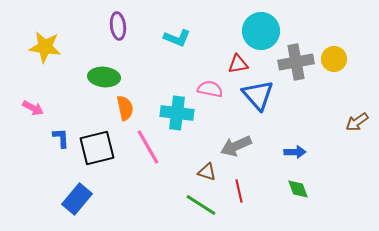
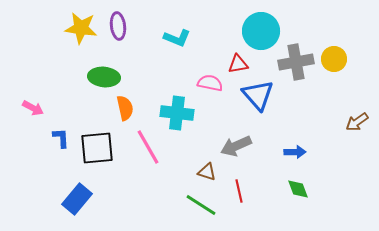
yellow star: moved 36 px right, 19 px up
pink semicircle: moved 6 px up
black square: rotated 9 degrees clockwise
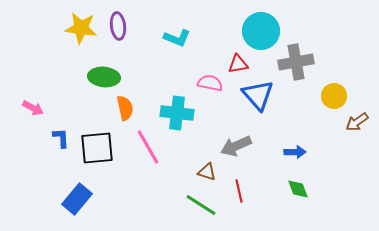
yellow circle: moved 37 px down
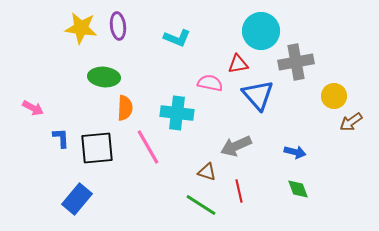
orange semicircle: rotated 15 degrees clockwise
brown arrow: moved 6 px left
blue arrow: rotated 15 degrees clockwise
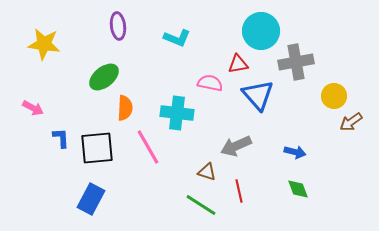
yellow star: moved 37 px left, 16 px down
green ellipse: rotated 44 degrees counterclockwise
blue rectangle: moved 14 px right; rotated 12 degrees counterclockwise
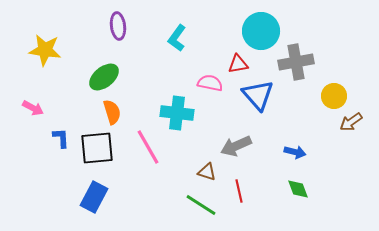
cyan L-shape: rotated 104 degrees clockwise
yellow star: moved 1 px right, 6 px down
orange semicircle: moved 13 px left, 4 px down; rotated 20 degrees counterclockwise
blue rectangle: moved 3 px right, 2 px up
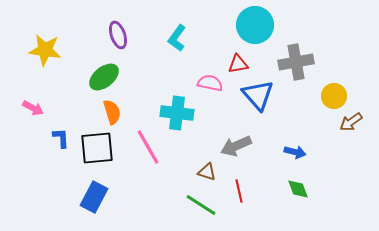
purple ellipse: moved 9 px down; rotated 12 degrees counterclockwise
cyan circle: moved 6 px left, 6 px up
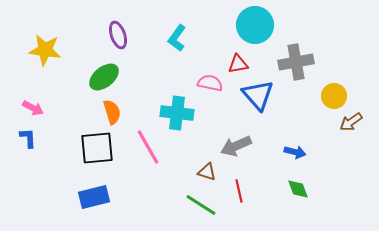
blue L-shape: moved 33 px left
blue rectangle: rotated 48 degrees clockwise
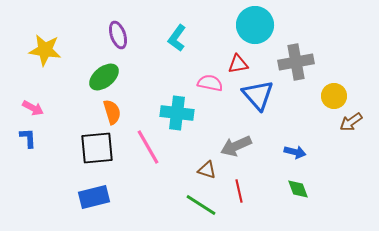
brown triangle: moved 2 px up
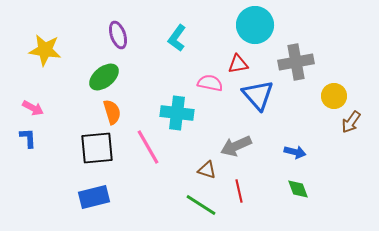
brown arrow: rotated 20 degrees counterclockwise
